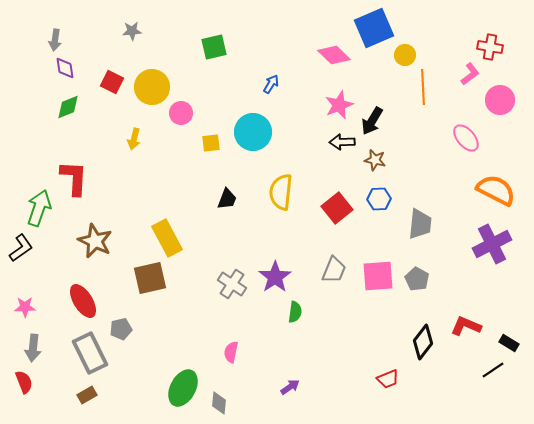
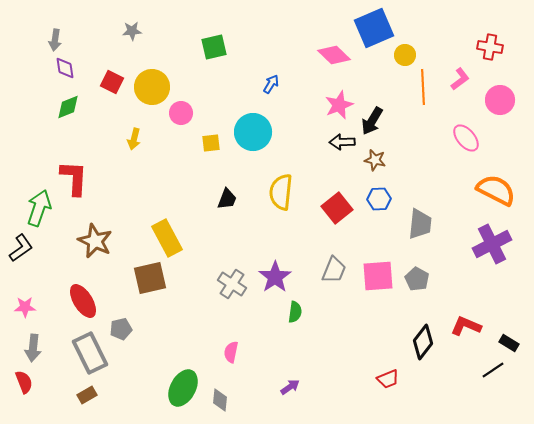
pink L-shape at (470, 74): moved 10 px left, 5 px down
gray diamond at (219, 403): moved 1 px right, 3 px up
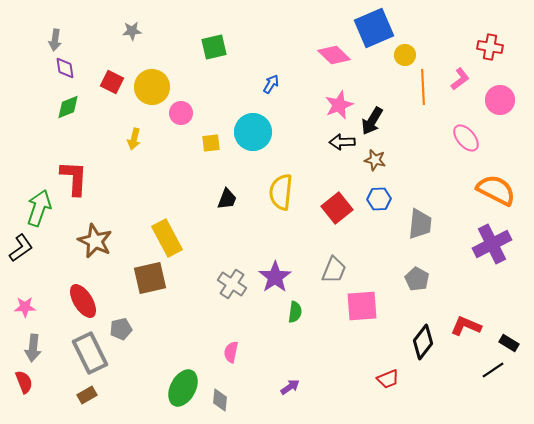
pink square at (378, 276): moved 16 px left, 30 px down
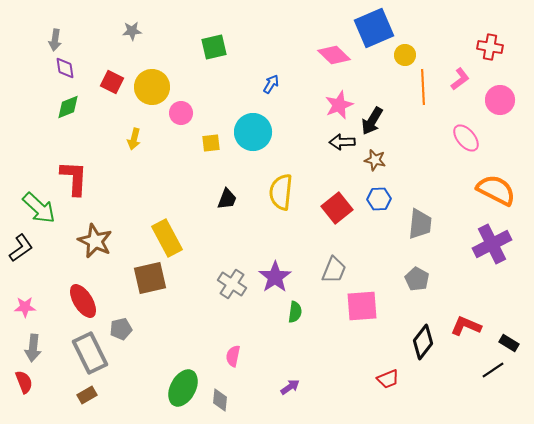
green arrow at (39, 208): rotated 114 degrees clockwise
pink semicircle at (231, 352): moved 2 px right, 4 px down
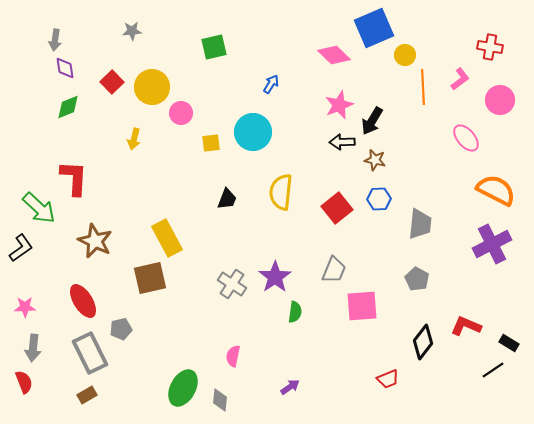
red square at (112, 82): rotated 20 degrees clockwise
